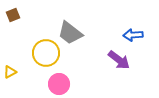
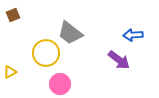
pink circle: moved 1 px right
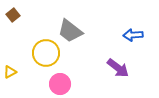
brown square: rotated 16 degrees counterclockwise
gray trapezoid: moved 2 px up
purple arrow: moved 1 px left, 8 px down
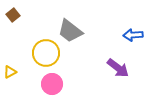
pink circle: moved 8 px left
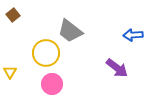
purple arrow: moved 1 px left
yellow triangle: rotated 32 degrees counterclockwise
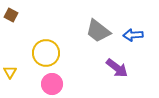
brown square: moved 2 px left; rotated 24 degrees counterclockwise
gray trapezoid: moved 28 px right
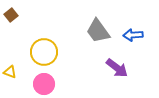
brown square: rotated 24 degrees clockwise
gray trapezoid: rotated 16 degrees clockwise
yellow circle: moved 2 px left, 1 px up
yellow triangle: rotated 40 degrees counterclockwise
pink circle: moved 8 px left
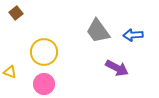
brown square: moved 5 px right, 2 px up
purple arrow: rotated 10 degrees counterclockwise
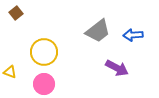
gray trapezoid: rotated 92 degrees counterclockwise
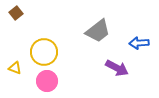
blue arrow: moved 6 px right, 8 px down
yellow triangle: moved 5 px right, 4 px up
pink circle: moved 3 px right, 3 px up
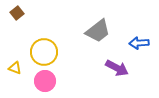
brown square: moved 1 px right
pink circle: moved 2 px left
